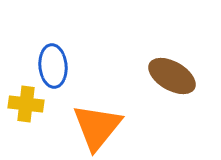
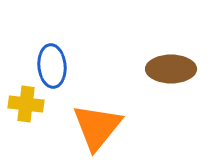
blue ellipse: moved 1 px left
brown ellipse: moved 1 px left, 7 px up; rotated 30 degrees counterclockwise
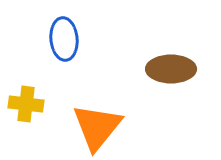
blue ellipse: moved 12 px right, 27 px up
